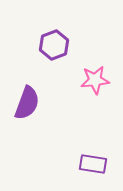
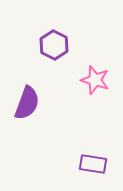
purple hexagon: rotated 12 degrees counterclockwise
pink star: rotated 24 degrees clockwise
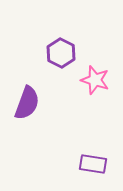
purple hexagon: moved 7 px right, 8 px down
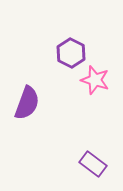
purple hexagon: moved 10 px right
purple rectangle: rotated 28 degrees clockwise
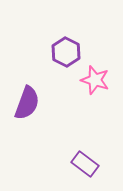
purple hexagon: moved 5 px left, 1 px up
purple rectangle: moved 8 px left
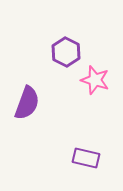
purple rectangle: moved 1 px right, 6 px up; rotated 24 degrees counterclockwise
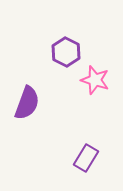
purple rectangle: rotated 72 degrees counterclockwise
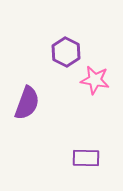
pink star: rotated 8 degrees counterclockwise
purple rectangle: rotated 60 degrees clockwise
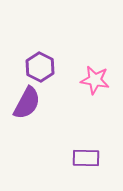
purple hexagon: moved 26 px left, 15 px down
purple semicircle: rotated 8 degrees clockwise
